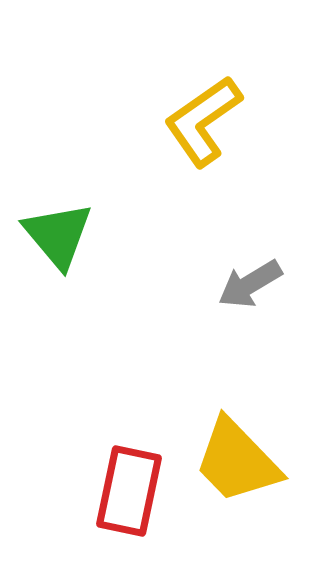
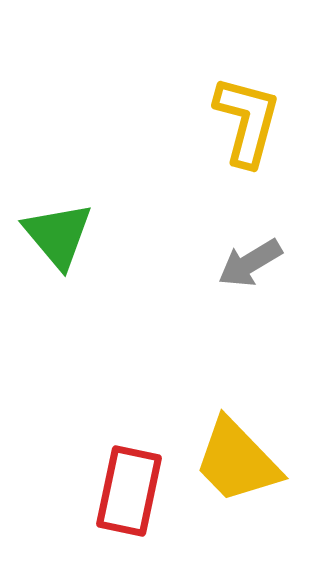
yellow L-shape: moved 44 px right; rotated 140 degrees clockwise
gray arrow: moved 21 px up
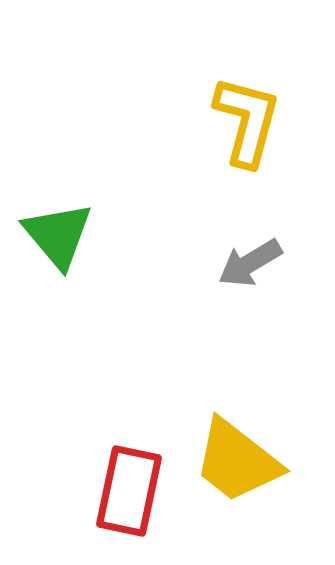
yellow trapezoid: rotated 8 degrees counterclockwise
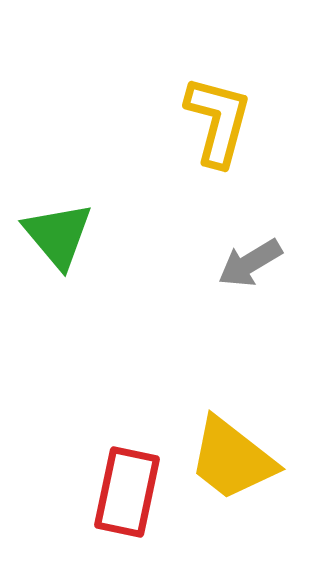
yellow L-shape: moved 29 px left
yellow trapezoid: moved 5 px left, 2 px up
red rectangle: moved 2 px left, 1 px down
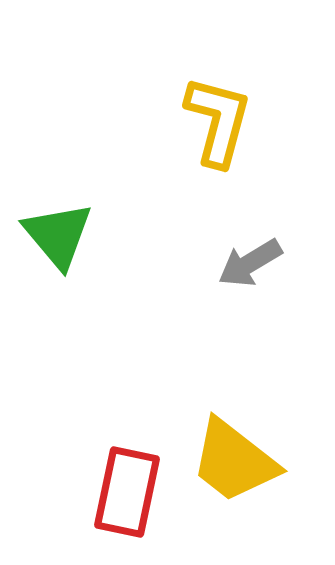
yellow trapezoid: moved 2 px right, 2 px down
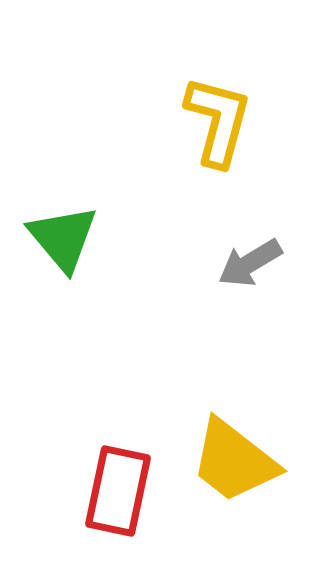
green triangle: moved 5 px right, 3 px down
red rectangle: moved 9 px left, 1 px up
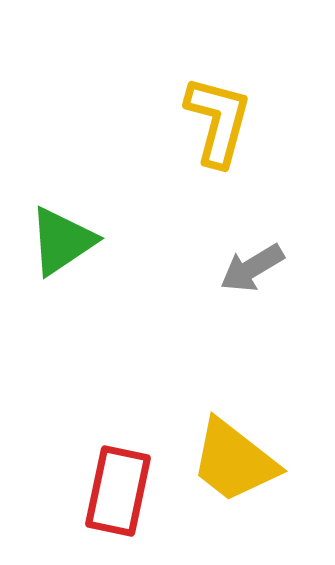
green triangle: moved 1 px left, 3 px down; rotated 36 degrees clockwise
gray arrow: moved 2 px right, 5 px down
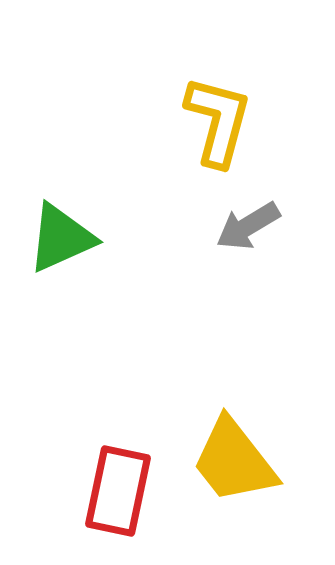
green triangle: moved 1 px left, 3 px up; rotated 10 degrees clockwise
gray arrow: moved 4 px left, 42 px up
yellow trapezoid: rotated 14 degrees clockwise
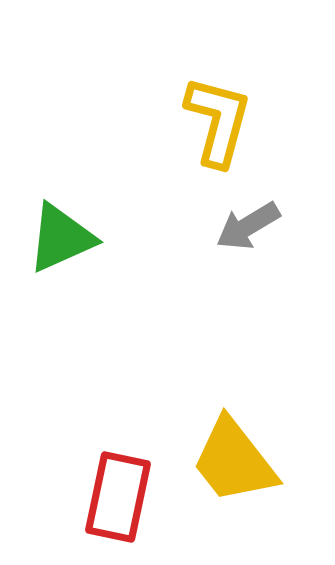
red rectangle: moved 6 px down
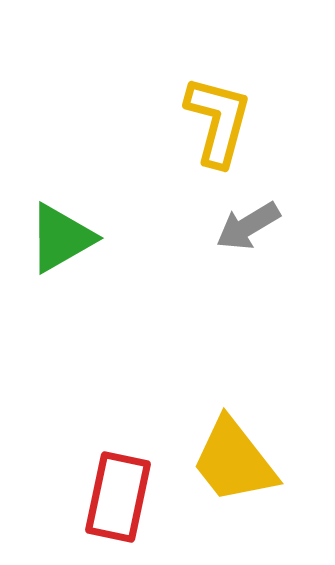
green triangle: rotated 6 degrees counterclockwise
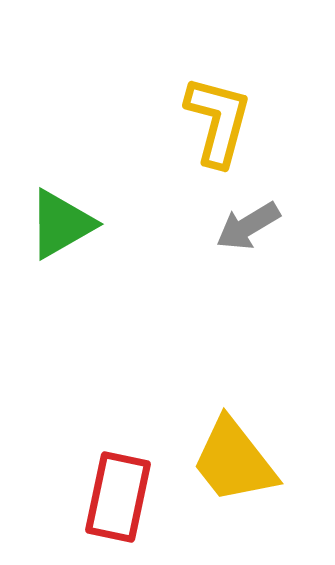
green triangle: moved 14 px up
